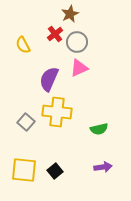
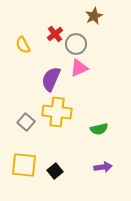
brown star: moved 24 px right, 2 px down
gray circle: moved 1 px left, 2 px down
purple semicircle: moved 2 px right
yellow square: moved 5 px up
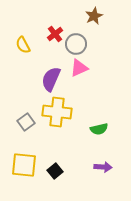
gray square: rotated 12 degrees clockwise
purple arrow: rotated 12 degrees clockwise
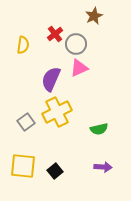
yellow semicircle: rotated 144 degrees counterclockwise
yellow cross: rotated 32 degrees counterclockwise
yellow square: moved 1 px left, 1 px down
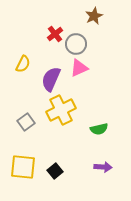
yellow semicircle: moved 19 px down; rotated 18 degrees clockwise
yellow cross: moved 4 px right, 2 px up
yellow square: moved 1 px down
